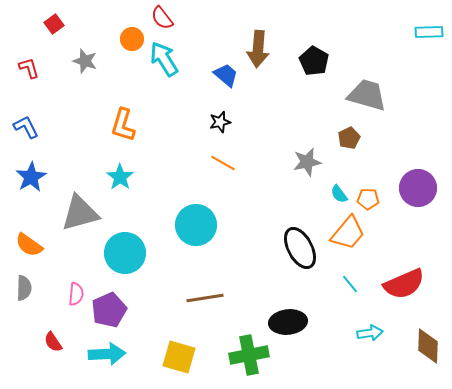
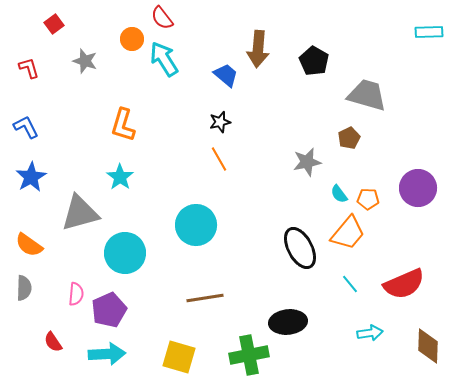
orange line at (223, 163): moved 4 px left, 4 px up; rotated 30 degrees clockwise
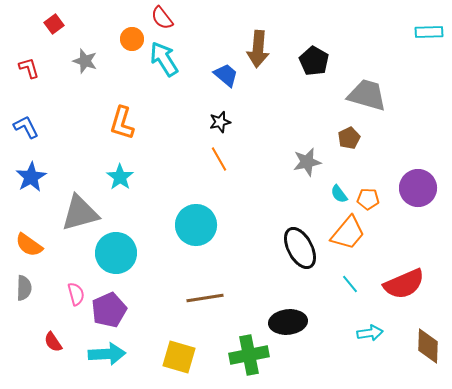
orange L-shape at (123, 125): moved 1 px left, 2 px up
cyan circle at (125, 253): moved 9 px left
pink semicircle at (76, 294): rotated 20 degrees counterclockwise
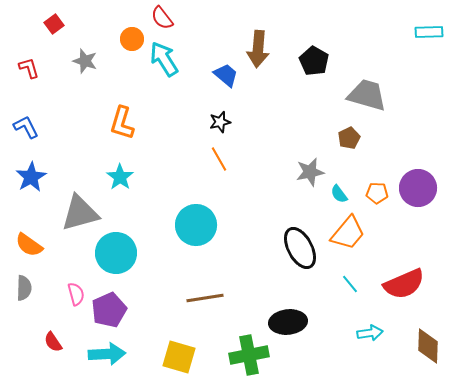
gray star at (307, 162): moved 3 px right, 10 px down
orange pentagon at (368, 199): moved 9 px right, 6 px up
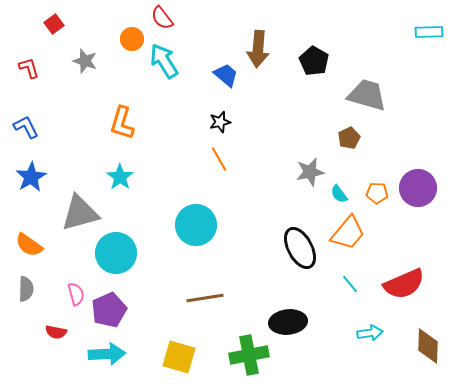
cyan arrow at (164, 59): moved 2 px down
gray semicircle at (24, 288): moved 2 px right, 1 px down
red semicircle at (53, 342): moved 3 px right, 10 px up; rotated 45 degrees counterclockwise
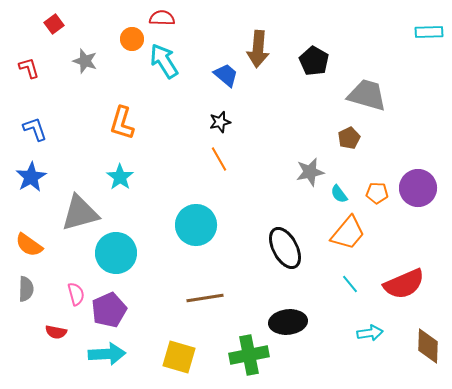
red semicircle at (162, 18): rotated 130 degrees clockwise
blue L-shape at (26, 127): moved 9 px right, 2 px down; rotated 8 degrees clockwise
black ellipse at (300, 248): moved 15 px left
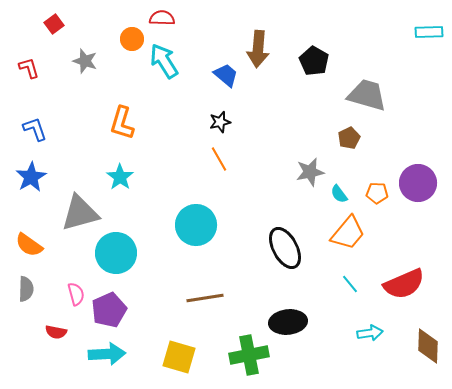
purple circle at (418, 188): moved 5 px up
